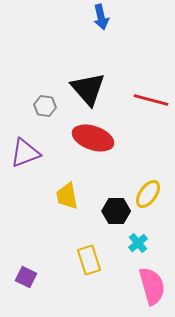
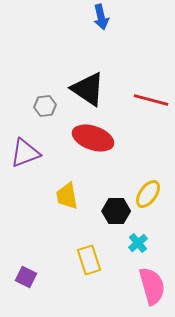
black triangle: rotated 15 degrees counterclockwise
gray hexagon: rotated 15 degrees counterclockwise
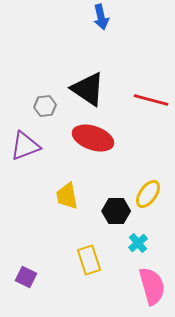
purple triangle: moved 7 px up
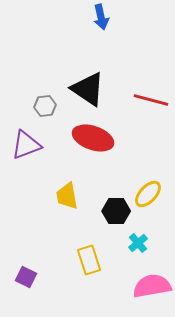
purple triangle: moved 1 px right, 1 px up
yellow ellipse: rotated 8 degrees clockwise
pink semicircle: rotated 84 degrees counterclockwise
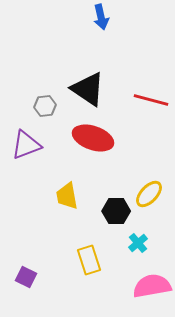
yellow ellipse: moved 1 px right
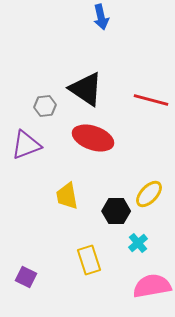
black triangle: moved 2 px left
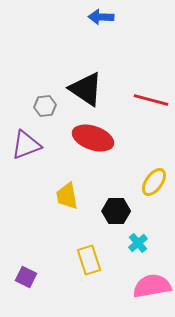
blue arrow: rotated 105 degrees clockwise
yellow ellipse: moved 5 px right, 12 px up; rotated 8 degrees counterclockwise
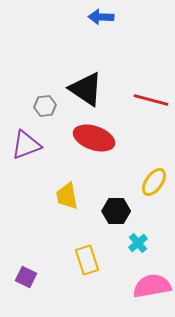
red ellipse: moved 1 px right
yellow rectangle: moved 2 px left
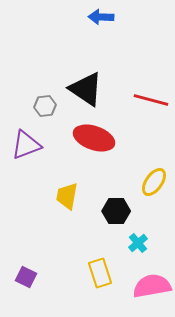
yellow trapezoid: rotated 20 degrees clockwise
yellow rectangle: moved 13 px right, 13 px down
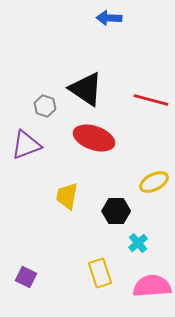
blue arrow: moved 8 px right, 1 px down
gray hexagon: rotated 25 degrees clockwise
yellow ellipse: rotated 28 degrees clockwise
pink semicircle: rotated 6 degrees clockwise
